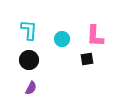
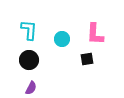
pink L-shape: moved 2 px up
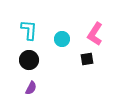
pink L-shape: rotated 30 degrees clockwise
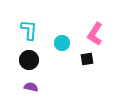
cyan circle: moved 4 px down
purple semicircle: moved 1 px up; rotated 104 degrees counterclockwise
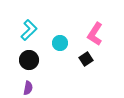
cyan L-shape: rotated 40 degrees clockwise
cyan circle: moved 2 px left
black square: moved 1 px left; rotated 24 degrees counterclockwise
purple semicircle: moved 3 px left, 1 px down; rotated 88 degrees clockwise
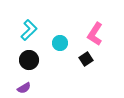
purple semicircle: moved 4 px left; rotated 48 degrees clockwise
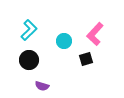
pink L-shape: rotated 10 degrees clockwise
cyan circle: moved 4 px right, 2 px up
black square: rotated 16 degrees clockwise
purple semicircle: moved 18 px right, 2 px up; rotated 48 degrees clockwise
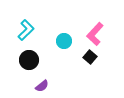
cyan L-shape: moved 3 px left
black square: moved 4 px right, 2 px up; rotated 32 degrees counterclockwise
purple semicircle: rotated 56 degrees counterclockwise
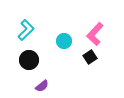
black square: rotated 16 degrees clockwise
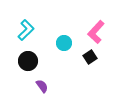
pink L-shape: moved 1 px right, 2 px up
cyan circle: moved 2 px down
black circle: moved 1 px left, 1 px down
purple semicircle: rotated 88 degrees counterclockwise
